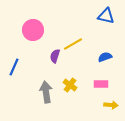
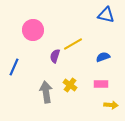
blue triangle: moved 1 px up
blue semicircle: moved 2 px left
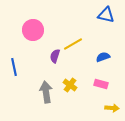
blue line: rotated 36 degrees counterclockwise
pink rectangle: rotated 16 degrees clockwise
yellow arrow: moved 1 px right, 3 px down
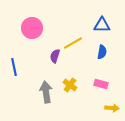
blue triangle: moved 4 px left, 10 px down; rotated 12 degrees counterclockwise
pink circle: moved 1 px left, 2 px up
yellow line: moved 1 px up
blue semicircle: moved 1 px left, 5 px up; rotated 120 degrees clockwise
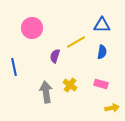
yellow line: moved 3 px right, 1 px up
yellow arrow: rotated 16 degrees counterclockwise
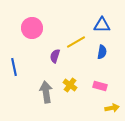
pink rectangle: moved 1 px left, 2 px down
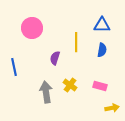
yellow line: rotated 60 degrees counterclockwise
blue semicircle: moved 2 px up
purple semicircle: moved 2 px down
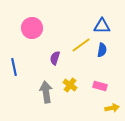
blue triangle: moved 1 px down
yellow line: moved 5 px right, 3 px down; rotated 54 degrees clockwise
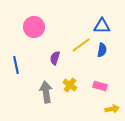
pink circle: moved 2 px right, 1 px up
blue line: moved 2 px right, 2 px up
yellow arrow: moved 1 px down
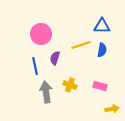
pink circle: moved 7 px right, 7 px down
yellow line: rotated 18 degrees clockwise
blue line: moved 19 px right, 1 px down
yellow cross: rotated 16 degrees counterclockwise
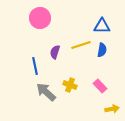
pink circle: moved 1 px left, 16 px up
purple semicircle: moved 6 px up
pink rectangle: rotated 32 degrees clockwise
gray arrow: rotated 40 degrees counterclockwise
